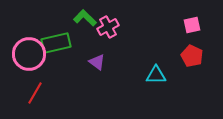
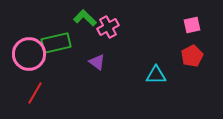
red pentagon: rotated 20 degrees clockwise
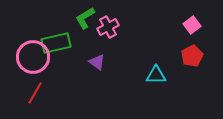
green L-shape: rotated 75 degrees counterclockwise
pink square: rotated 24 degrees counterclockwise
pink circle: moved 4 px right, 3 px down
